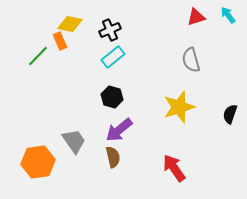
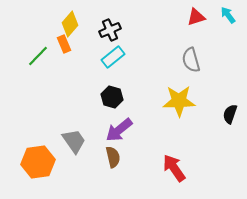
yellow diamond: rotated 60 degrees counterclockwise
orange rectangle: moved 4 px right, 3 px down
yellow star: moved 6 px up; rotated 16 degrees clockwise
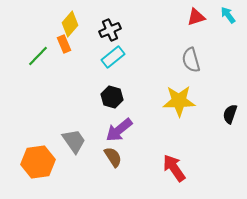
brown semicircle: rotated 20 degrees counterclockwise
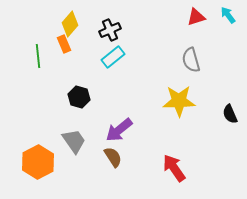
green line: rotated 50 degrees counterclockwise
black hexagon: moved 33 px left
black semicircle: rotated 42 degrees counterclockwise
orange hexagon: rotated 20 degrees counterclockwise
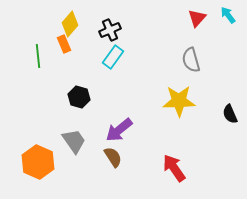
red triangle: moved 1 px right, 1 px down; rotated 30 degrees counterclockwise
cyan rectangle: rotated 15 degrees counterclockwise
orange hexagon: rotated 8 degrees counterclockwise
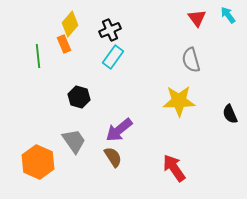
red triangle: rotated 18 degrees counterclockwise
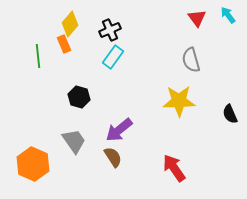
orange hexagon: moved 5 px left, 2 px down
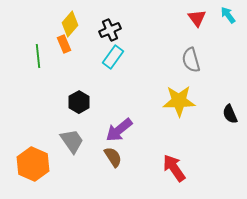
black hexagon: moved 5 px down; rotated 15 degrees clockwise
gray trapezoid: moved 2 px left
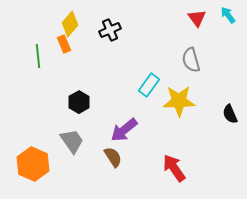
cyan rectangle: moved 36 px right, 28 px down
purple arrow: moved 5 px right
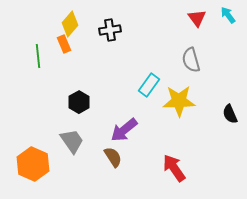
black cross: rotated 15 degrees clockwise
